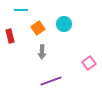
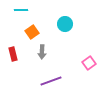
cyan circle: moved 1 px right
orange square: moved 6 px left, 4 px down
red rectangle: moved 3 px right, 18 px down
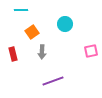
pink square: moved 2 px right, 12 px up; rotated 24 degrees clockwise
purple line: moved 2 px right
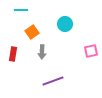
red rectangle: rotated 24 degrees clockwise
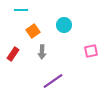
cyan circle: moved 1 px left, 1 px down
orange square: moved 1 px right, 1 px up
red rectangle: rotated 24 degrees clockwise
purple line: rotated 15 degrees counterclockwise
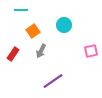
gray arrow: moved 1 px left, 1 px up; rotated 24 degrees clockwise
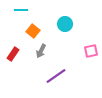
cyan circle: moved 1 px right, 1 px up
orange square: rotated 16 degrees counterclockwise
purple line: moved 3 px right, 5 px up
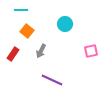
orange square: moved 6 px left
purple line: moved 4 px left, 4 px down; rotated 60 degrees clockwise
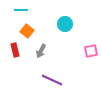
red rectangle: moved 2 px right, 4 px up; rotated 48 degrees counterclockwise
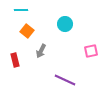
red rectangle: moved 10 px down
purple line: moved 13 px right
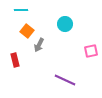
gray arrow: moved 2 px left, 6 px up
